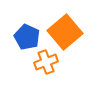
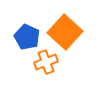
orange square: rotated 8 degrees counterclockwise
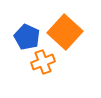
orange cross: moved 3 px left
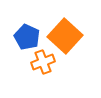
orange square: moved 4 px down
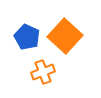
orange cross: moved 10 px down
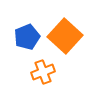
blue pentagon: rotated 25 degrees clockwise
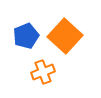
blue pentagon: moved 1 px left, 1 px up
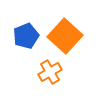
orange cross: moved 7 px right; rotated 10 degrees counterclockwise
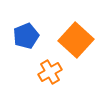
orange square: moved 11 px right, 4 px down
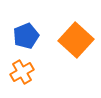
orange cross: moved 28 px left
